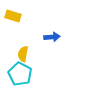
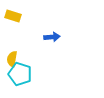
yellow semicircle: moved 11 px left, 5 px down
cyan pentagon: rotated 10 degrees counterclockwise
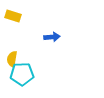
cyan pentagon: moved 2 px right; rotated 20 degrees counterclockwise
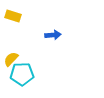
blue arrow: moved 1 px right, 2 px up
yellow semicircle: moved 1 px left; rotated 35 degrees clockwise
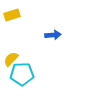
yellow rectangle: moved 1 px left, 1 px up; rotated 35 degrees counterclockwise
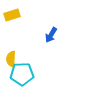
blue arrow: moved 2 px left; rotated 126 degrees clockwise
yellow semicircle: rotated 42 degrees counterclockwise
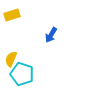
yellow semicircle: rotated 21 degrees clockwise
cyan pentagon: rotated 20 degrees clockwise
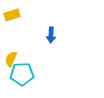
blue arrow: rotated 28 degrees counterclockwise
cyan pentagon: rotated 20 degrees counterclockwise
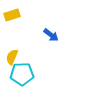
blue arrow: rotated 56 degrees counterclockwise
yellow semicircle: moved 1 px right, 2 px up
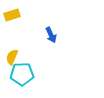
blue arrow: rotated 28 degrees clockwise
